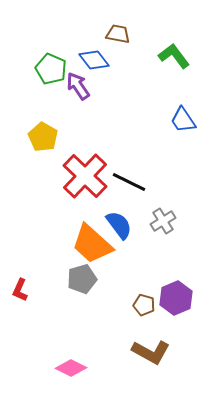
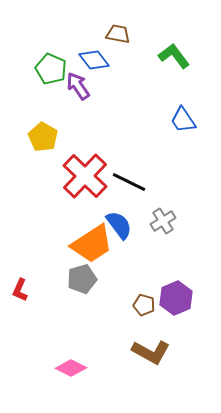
orange trapezoid: rotated 75 degrees counterclockwise
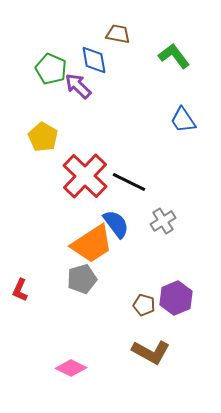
blue diamond: rotated 28 degrees clockwise
purple arrow: rotated 12 degrees counterclockwise
blue semicircle: moved 3 px left, 1 px up
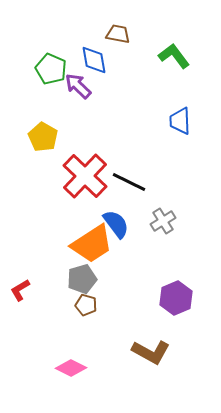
blue trapezoid: moved 3 px left, 1 px down; rotated 32 degrees clockwise
red L-shape: rotated 35 degrees clockwise
brown pentagon: moved 58 px left
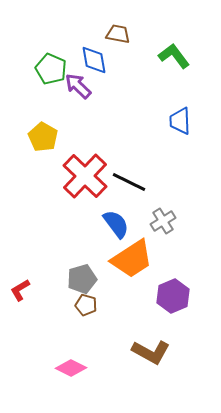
orange trapezoid: moved 40 px right, 15 px down
purple hexagon: moved 3 px left, 2 px up
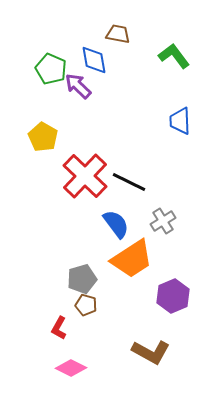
red L-shape: moved 39 px right, 38 px down; rotated 30 degrees counterclockwise
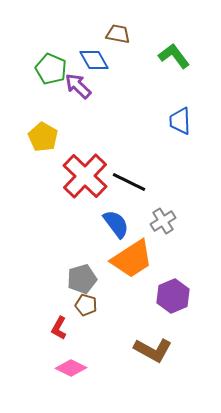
blue diamond: rotated 20 degrees counterclockwise
brown L-shape: moved 2 px right, 2 px up
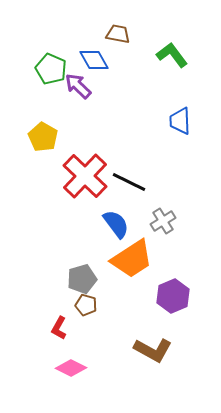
green L-shape: moved 2 px left, 1 px up
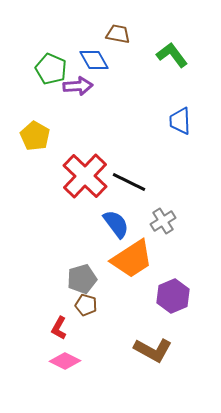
purple arrow: rotated 132 degrees clockwise
yellow pentagon: moved 8 px left, 1 px up
pink diamond: moved 6 px left, 7 px up
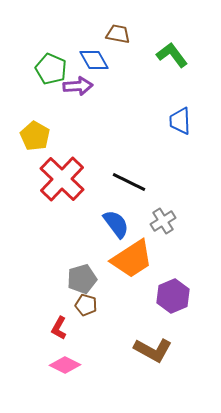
red cross: moved 23 px left, 3 px down
pink diamond: moved 4 px down
